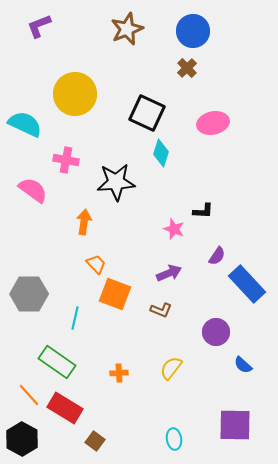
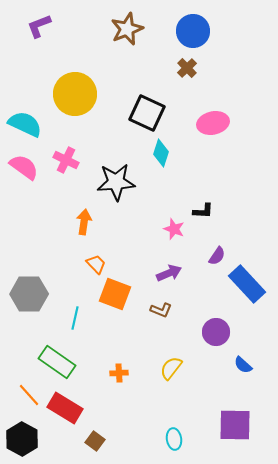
pink cross: rotated 15 degrees clockwise
pink semicircle: moved 9 px left, 23 px up
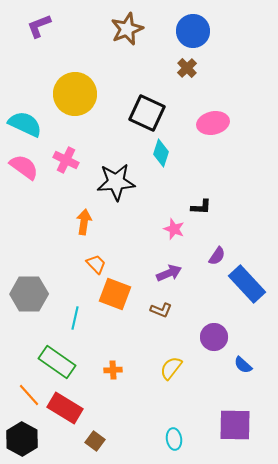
black L-shape: moved 2 px left, 4 px up
purple circle: moved 2 px left, 5 px down
orange cross: moved 6 px left, 3 px up
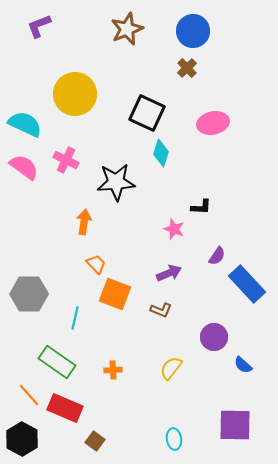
red rectangle: rotated 8 degrees counterclockwise
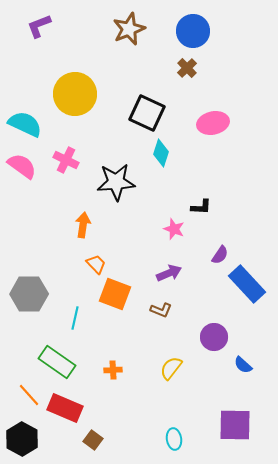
brown star: moved 2 px right
pink semicircle: moved 2 px left, 1 px up
orange arrow: moved 1 px left, 3 px down
purple semicircle: moved 3 px right, 1 px up
brown square: moved 2 px left, 1 px up
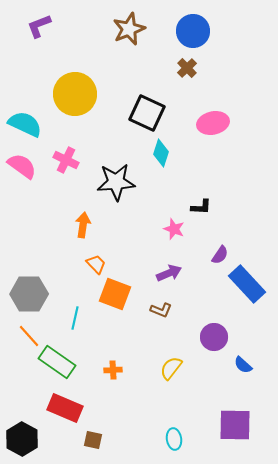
orange line: moved 59 px up
brown square: rotated 24 degrees counterclockwise
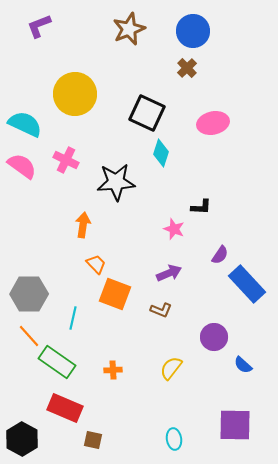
cyan line: moved 2 px left
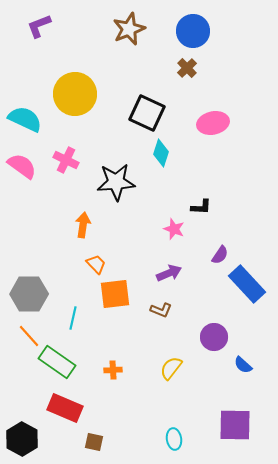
cyan semicircle: moved 5 px up
orange square: rotated 28 degrees counterclockwise
brown square: moved 1 px right, 2 px down
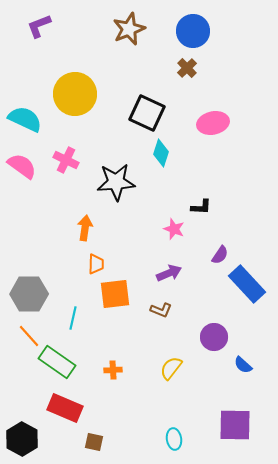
orange arrow: moved 2 px right, 3 px down
orange trapezoid: rotated 45 degrees clockwise
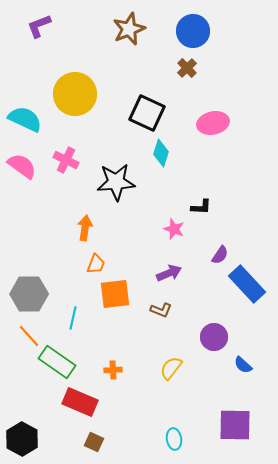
orange trapezoid: rotated 20 degrees clockwise
red rectangle: moved 15 px right, 6 px up
brown square: rotated 12 degrees clockwise
